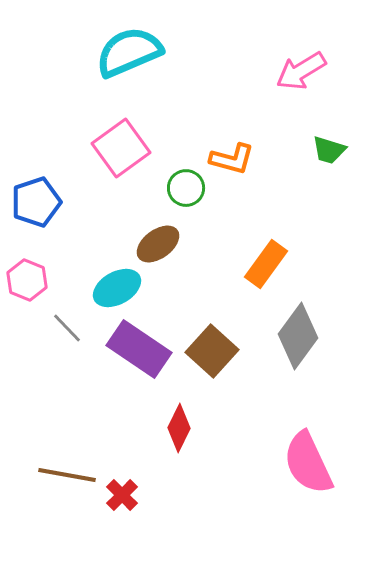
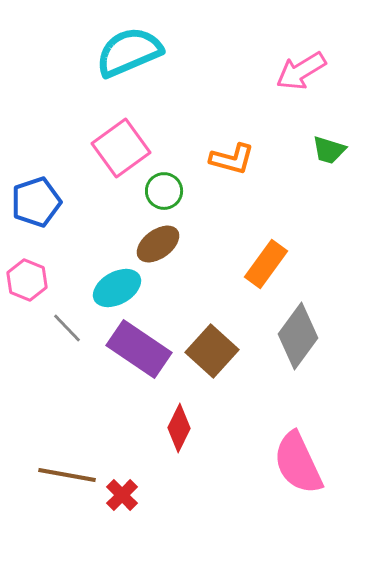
green circle: moved 22 px left, 3 px down
pink semicircle: moved 10 px left
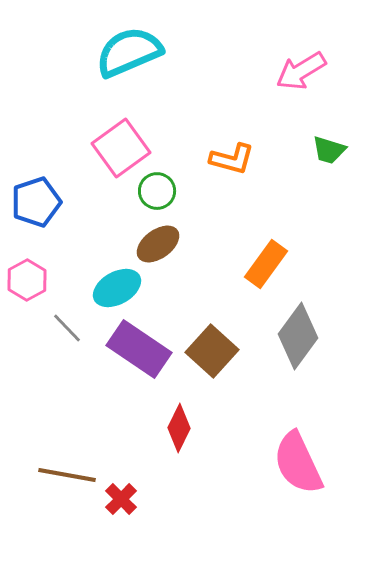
green circle: moved 7 px left
pink hexagon: rotated 9 degrees clockwise
red cross: moved 1 px left, 4 px down
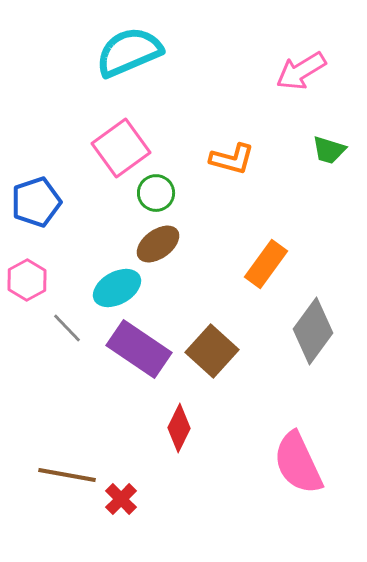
green circle: moved 1 px left, 2 px down
gray diamond: moved 15 px right, 5 px up
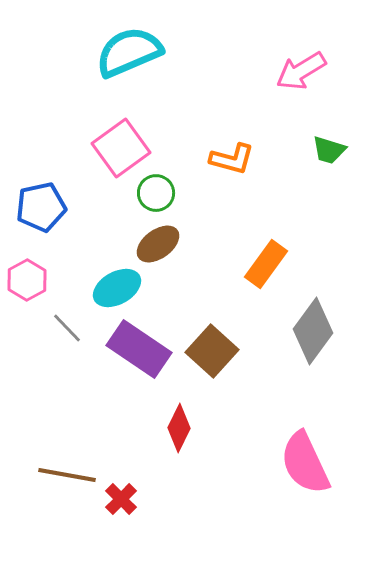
blue pentagon: moved 5 px right, 5 px down; rotated 6 degrees clockwise
pink semicircle: moved 7 px right
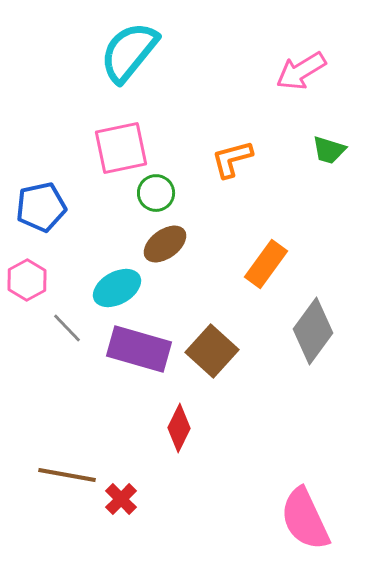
cyan semicircle: rotated 28 degrees counterclockwise
pink square: rotated 24 degrees clockwise
orange L-shape: rotated 150 degrees clockwise
brown ellipse: moved 7 px right
purple rectangle: rotated 18 degrees counterclockwise
pink semicircle: moved 56 px down
